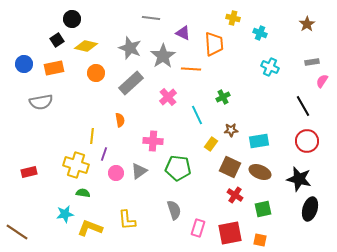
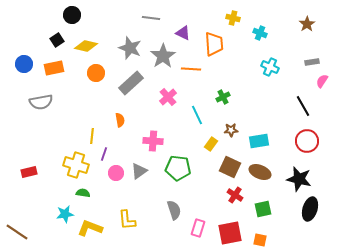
black circle at (72, 19): moved 4 px up
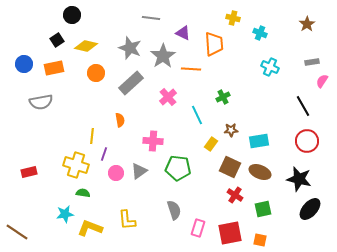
black ellipse at (310, 209): rotated 25 degrees clockwise
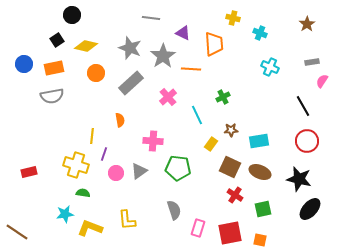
gray semicircle at (41, 102): moved 11 px right, 6 px up
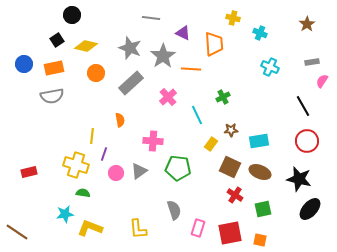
yellow L-shape at (127, 220): moved 11 px right, 9 px down
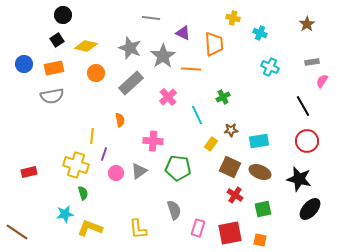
black circle at (72, 15): moved 9 px left
green semicircle at (83, 193): rotated 64 degrees clockwise
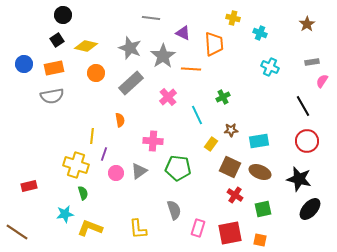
red rectangle at (29, 172): moved 14 px down
